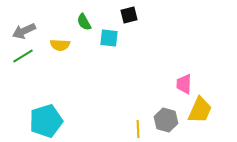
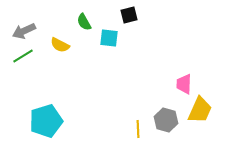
yellow semicircle: rotated 24 degrees clockwise
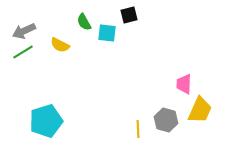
cyan square: moved 2 px left, 5 px up
green line: moved 4 px up
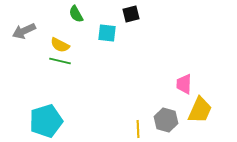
black square: moved 2 px right, 1 px up
green semicircle: moved 8 px left, 8 px up
green line: moved 37 px right, 9 px down; rotated 45 degrees clockwise
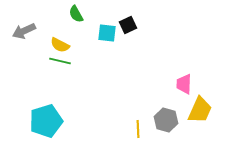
black square: moved 3 px left, 11 px down; rotated 12 degrees counterclockwise
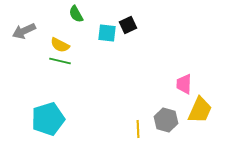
cyan pentagon: moved 2 px right, 2 px up
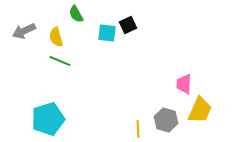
yellow semicircle: moved 4 px left, 8 px up; rotated 48 degrees clockwise
green line: rotated 10 degrees clockwise
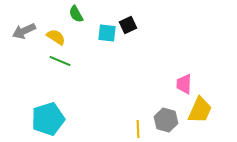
yellow semicircle: rotated 138 degrees clockwise
